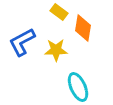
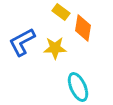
yellow rectangle: moved 2 px right
yellow star: moved 1 px left, 2 px up
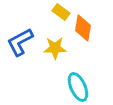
blue L-shape: moved 2 px left
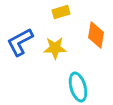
yellow rectangle: rotated 54 degrees counterclockwise
orange diamond: moved 13 px right, 7 px down
cyan ellipse: rotated 8 degrees clockwise
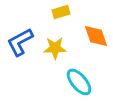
orange diamond: moved 1 px down; rotated 28 degrees counterclockwise
cyan ellipse: moved 1 px right, 5 px up; rotated 24 degrees counterclockwise
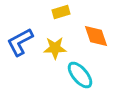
cyan ellipse: moved 1 px right, 7 px up
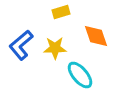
blue L-shape: moved 1 px right, 3 px down; rotated 12 degrees counterclockwise
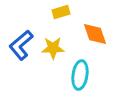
orange diamond: moved 1 px left, 2 px up
yellow star: moved 2 px left
cyan ellipse: rotated 48 degrees clockwise
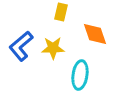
yellow rectangle: rotated 60 degrees counterclockwise
blue L-shape: moved 1 px down
